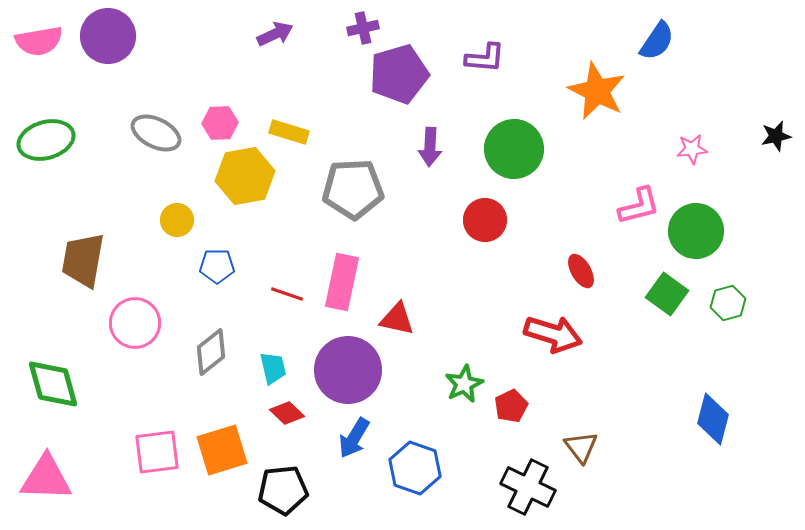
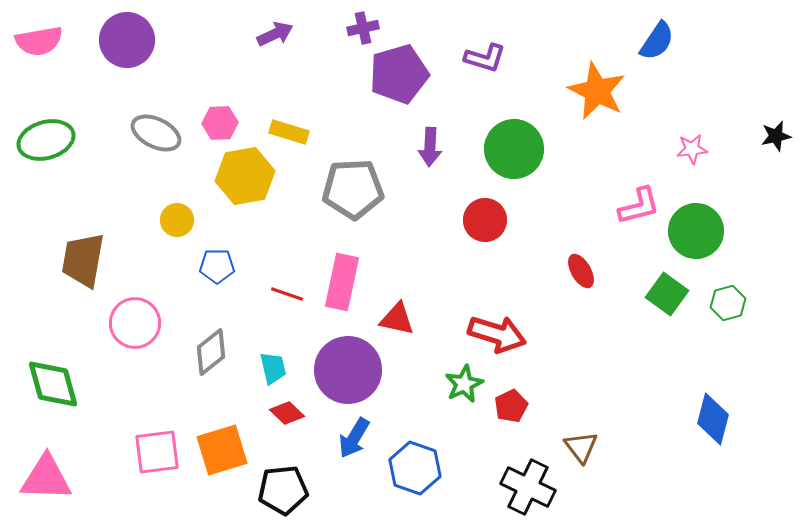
purple circle at (108, 36): moved 19 px right, 4 px down
purple L-shape at (485, 58): rotated 12 degrees clockwise
red arrow at (553, 334): moved 56 px left
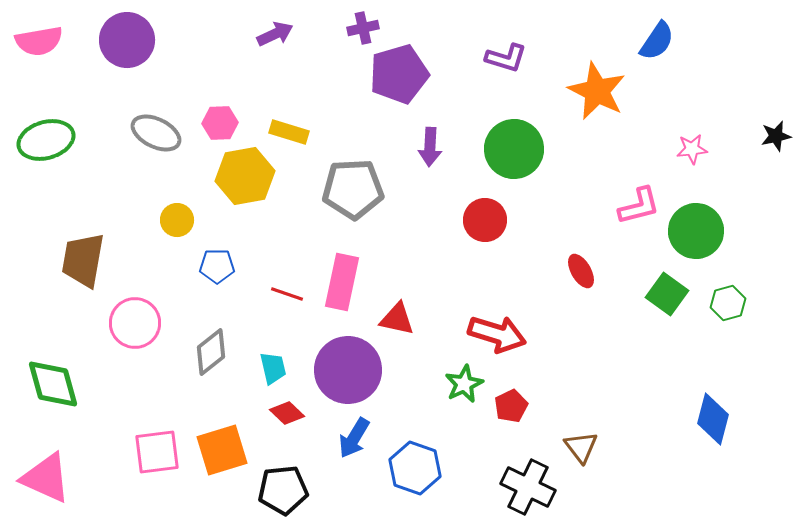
purple L-shape at (485, 58): moved 21 px right
pink triangle at (46, 478): rotated 22 degrees clockwise
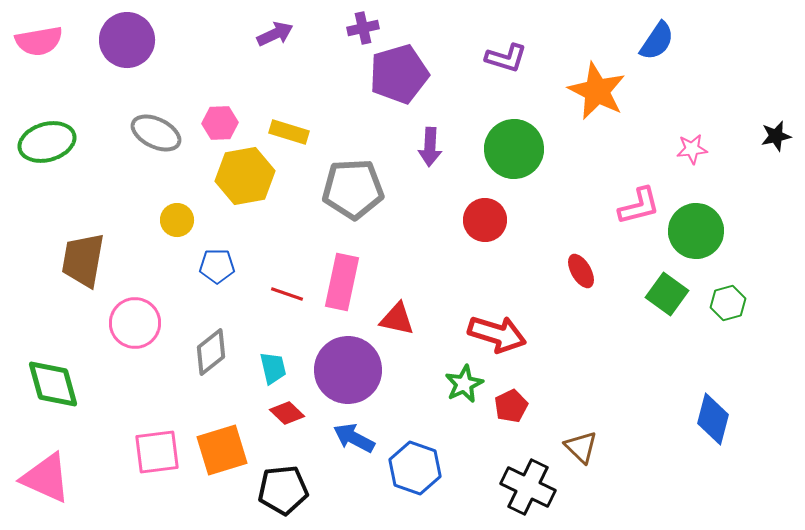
green ellipse at (46, 140): moved 1 px right, 2 px down
blue arrow at (354, 438): rotated 87 degrees clockwise
brown triangle at (581, 447): rotated 9 degrees counterclockwise
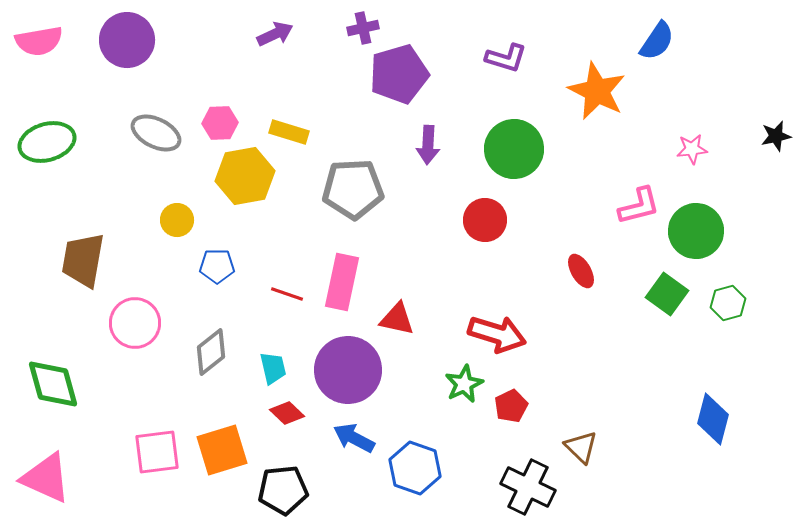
purple arrow at (430, 147): moved 2 px left, 2 px up
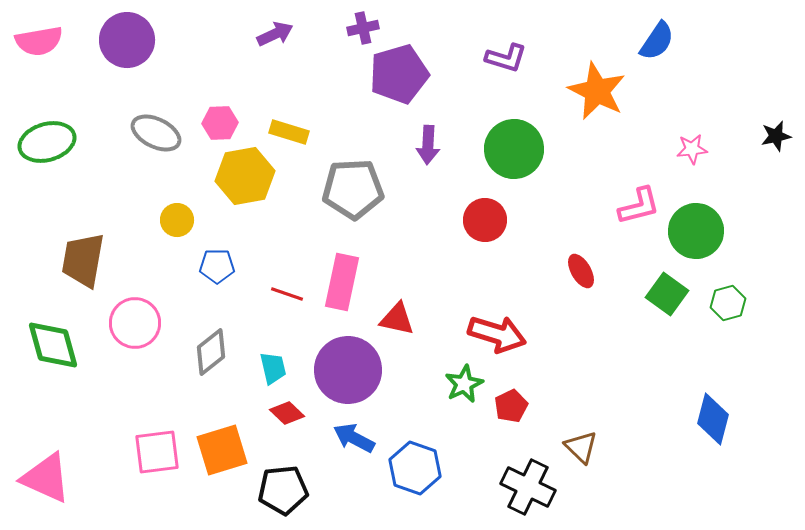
green diamond at (53, 384): moved 39 px up
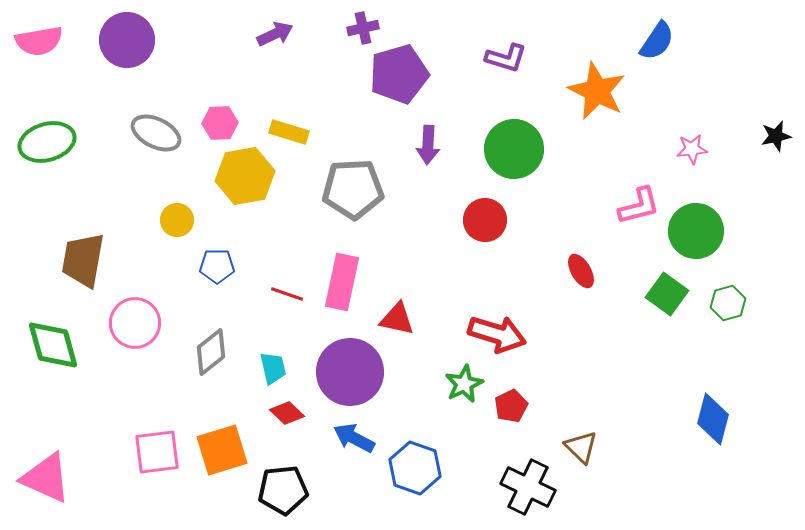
purple circle at (348, 370): moved 2 px right, 2 px down
